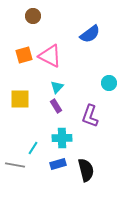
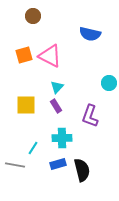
blue semicircle: rotated 50 degrees clockwise
yellow square: moved 6 px right, 6 px down
black semicircle: moved 4 px left
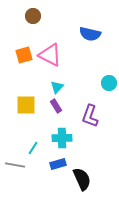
pink triangle: moved 1 px up
black semicircle: moved 9 px down; rotated 10 degrees counterclockwise
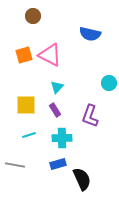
purple rectangle: moved 1 px left, 4 px down
cyan line: moved 4 px left, 13 px up; rotated 40 degrees clockwise
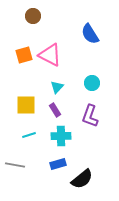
blue semicircle: rotated 45 degrees clockwise
cyan circle: moved 17 px left
cyan cross: moved 1 px left, 2 px up
black semicircle: rotated 75 degrees clockwise
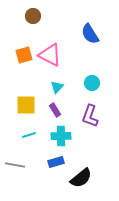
blue rectangle: moved 2 px left, 2 px up
black semicircle: moved 1 px left, 1 px up
